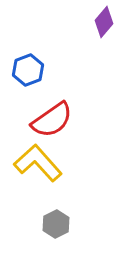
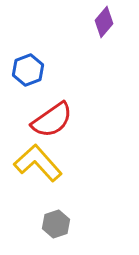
gray hexagon: rotated 8 degrees clockwise
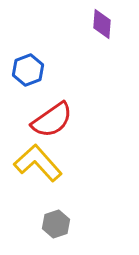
purple diamond: moved 2 px left, 2 px down; rotated 36 degrees counterclockwise
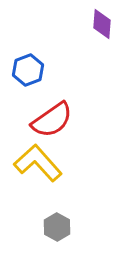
gray hexagon: moved 1 px right, 3 px down; rotated 12 degrees counterclockwise
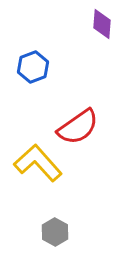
blue hexagon: moved 5 px right, 3 px up
red semicircle: moved 26 px right, 7 px down
gray hexagon: moved 2 px left, 5 px down
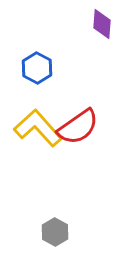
blue hexagon: moved 4 px right, 1 px down; rotated 12 degrees counterclockwise
yellow L-shape: moved 35 px up
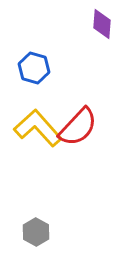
blue hexagon: moved 3 px left; rotated 12 degrees counterclockwise
red semicircle: rotated 12 degrees counterclockwise
gray hexagon: moved 19 px left
